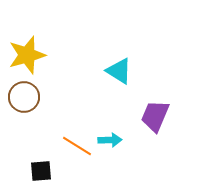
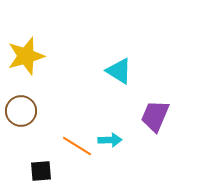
yellow star: moved 1 px left, 1 px down
brown circle: moved 3 px left, 14 px down
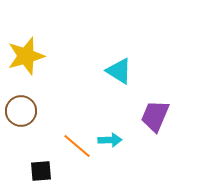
orange line: rotated 8 degrees clockwise
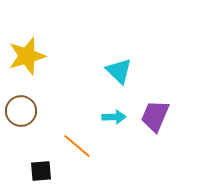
yellow star: moved 1 px right
cyan triangle: rotated 12 degrees clockwise
cyan arrow: moved 4 px right, 23 px up
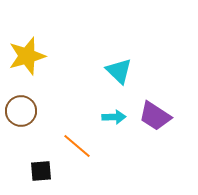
purple trapezoid: rotated 80 degrees counterclockwise
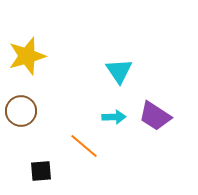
cyan triangle: rotated 12 degrees clockwise
orange line: moved 7 px right
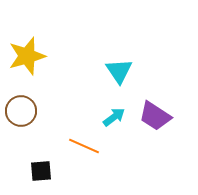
cyan arrow: rotated 35 degrees counterclockwise
orange line: rotated 16 degrees counterclockwise
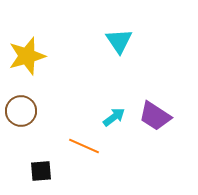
cyan triangle: moved 30 px up
